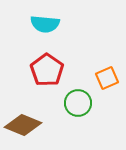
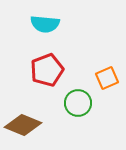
red pentagon: rotated 16 degrees clockwise
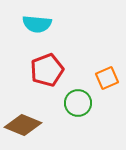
cyan semicircle: moved 8 px left
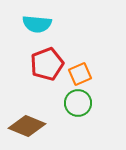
red pentagon: moved 6 px up
orange square: moved 27 px left, 4 px up
brown diamond: moved 4 px right, 1 px down
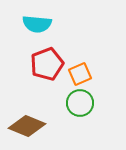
green circle: moved 2 px right
